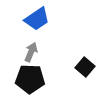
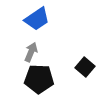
black pentagon: moved 9 px right
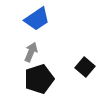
black pentagon: rotated 20 degrees counterclockwise
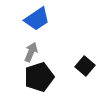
black square: moved 1 px up
black pentagon: moved 2 px up
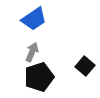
blue trapezoid: moved 3 px left
gray arrow: moved 1 px right
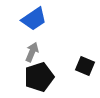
black square: rotated 18 degrees counterclockwise
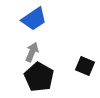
black pentagon: rotated 24 degrees counterclockwise
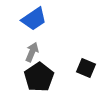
black square: moved 1 px right, 2 px down
black pentagon: rotated 8 degrees clockwise
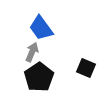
blue trapezoid: moved 7 px right, 9 px down; rotated 88 degrees clockwise
